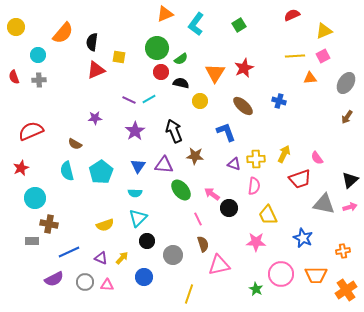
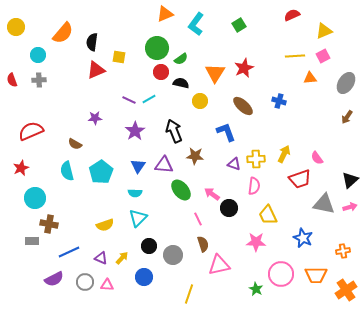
red semicircle at (14, 77): moved 2 px left, 3 px down
black circle at (147, 241): moved 2 px right, 5 px down
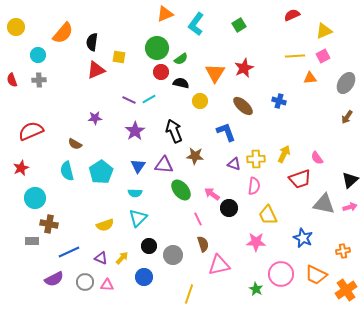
orange trapezoid at (316, 275): rotated 25 degrees clockwise
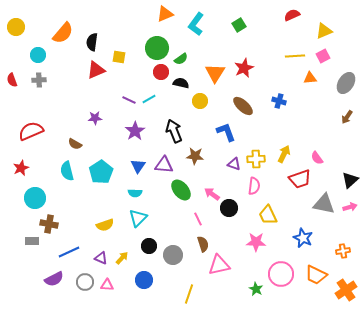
blue circle at (144, 277): moved 3 px down
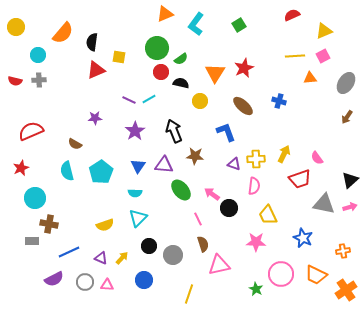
red semicircle at (12, 80): moved 3 px right, 1 px down; rotated 56 degrees counterclockwise
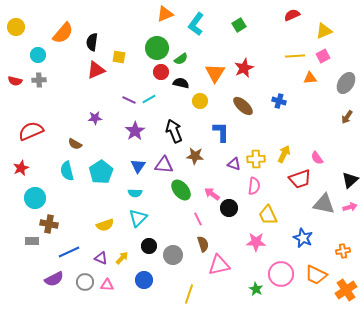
blue L-shape at (226, 132): moved 5 px left; rotated 20 degrees clockwise
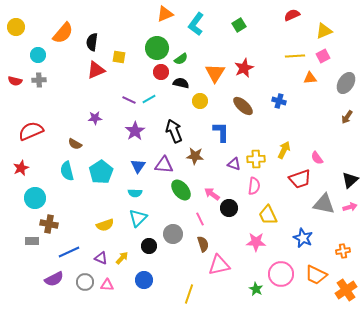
yellow arrow at (284, 154): moved 4 px up
pink line at (198, 219): moved 2 px right
gray circle at (173, 255): moved 21 px up
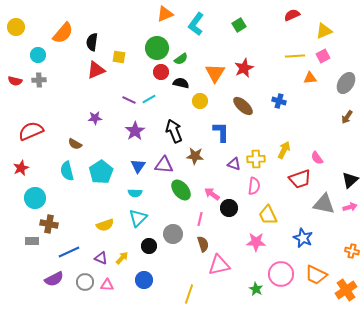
pink line at (200, 219): rotated 40 degrees clockwise
orange cross at (343, 251): moved 9 px right; rotated 24 degrees clockwise
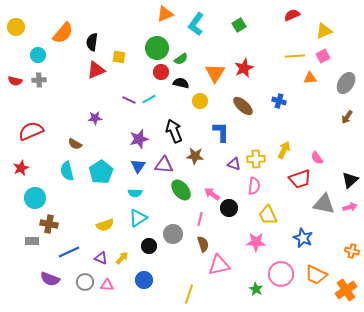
purple star at (135, 131): moved 4 px right, 8 px down; rotated 18 degrees clockwise
cyan triangle at (138, 218): rotated 12 degrees clockwise
purple semicircle at (54, 279): moved 4 px left; rotated 48 degrees clockwise
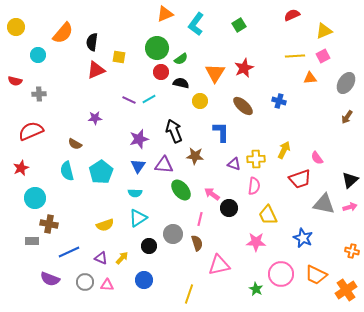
gray cross at (39, 80): moved 14 px down
brown semicircle at (203, 244): moved 6 px left, 1 px up
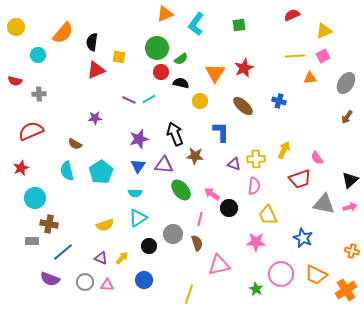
green square at (239, 25): rotated 24 degrees clockwise
black arrow at (174, 131): moved 1 px right, 3 px down
blue line at (69, 252): moved 6 px left; rotated 15 degrees counterclockwise
